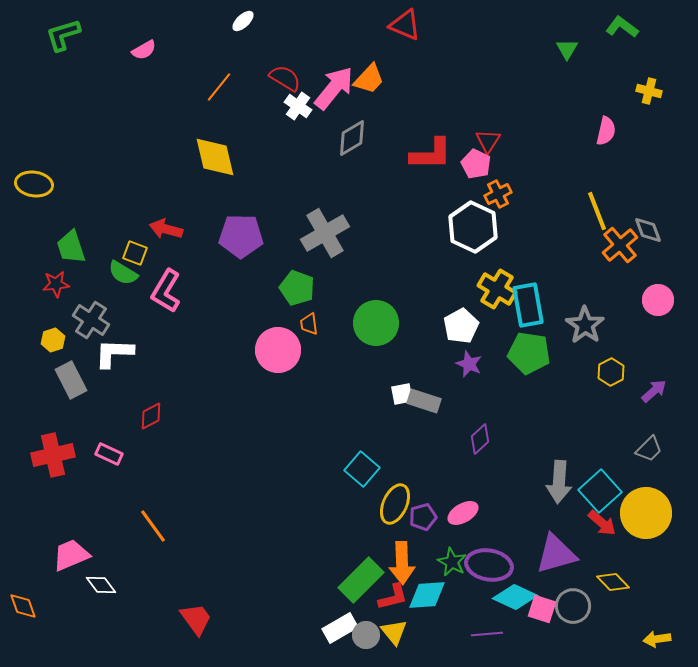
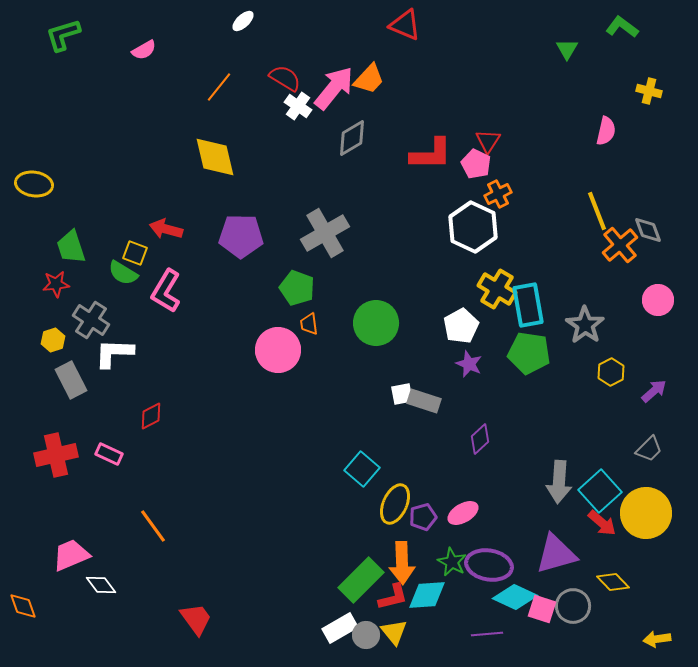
red cross at (53, 455): moved 3 px right
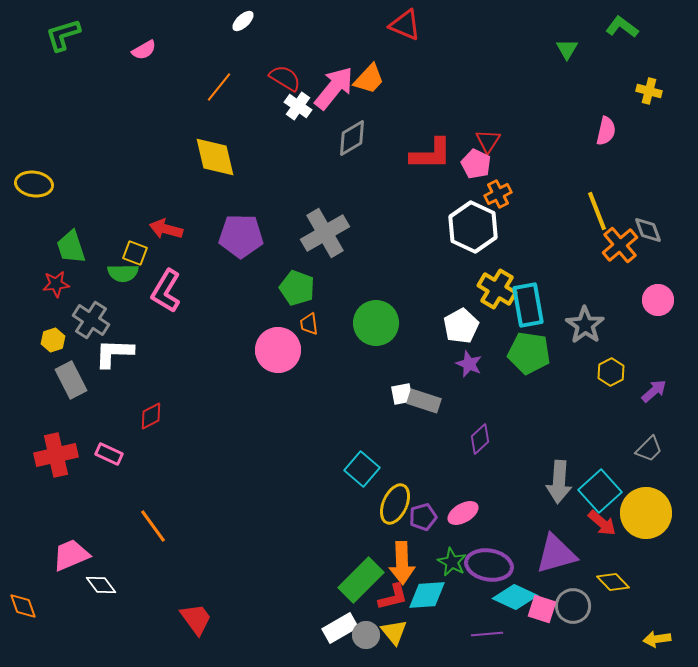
green semicircle at (123, 273): rotated 32 degrees counterclockwise
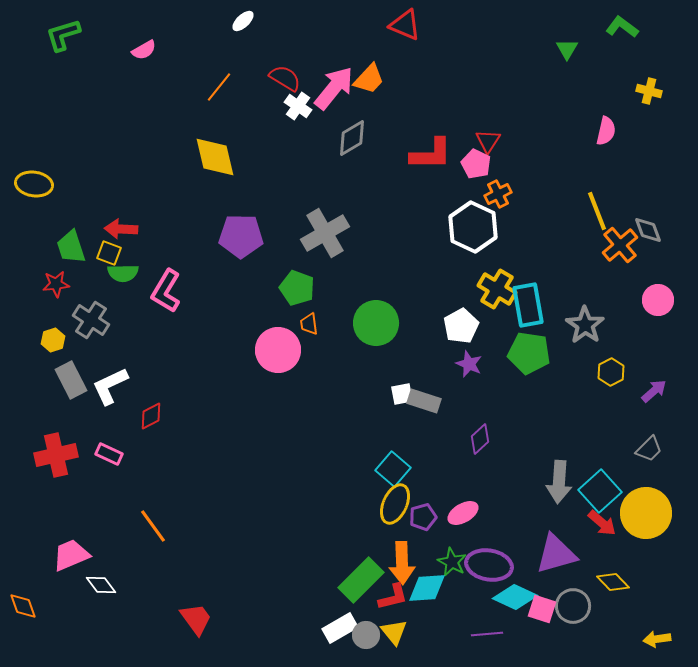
red arrow at (166, 229): moved 45 px left; rotated 12 degrees counterclockwise
yellow square at (135, 253): moved 26 px left
white L-shape at (114, 353): moved 4 px left, 33 px down; rotated 27 degrees counterclockwise
cyan square at (362, 469): moved 31 px right
cyan diamond at (427, 595): moved 7 px up
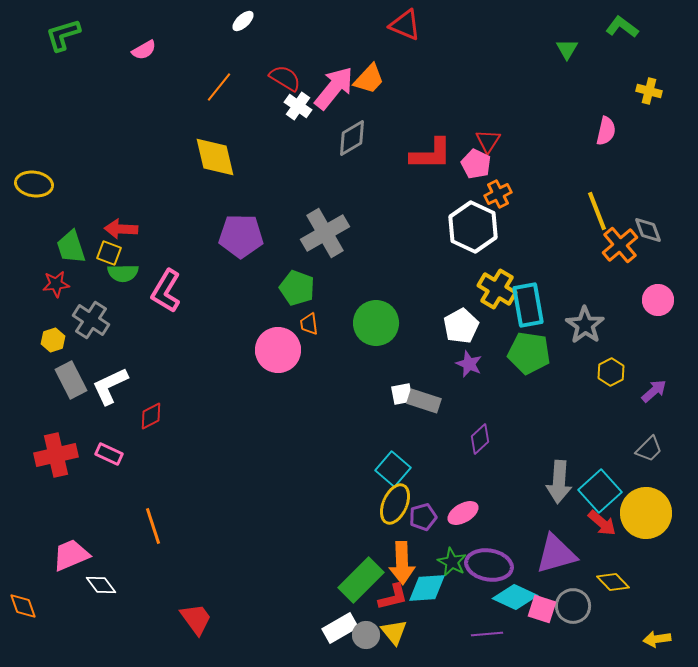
orange line at (153, 526): rotated 18 degrees clockwise
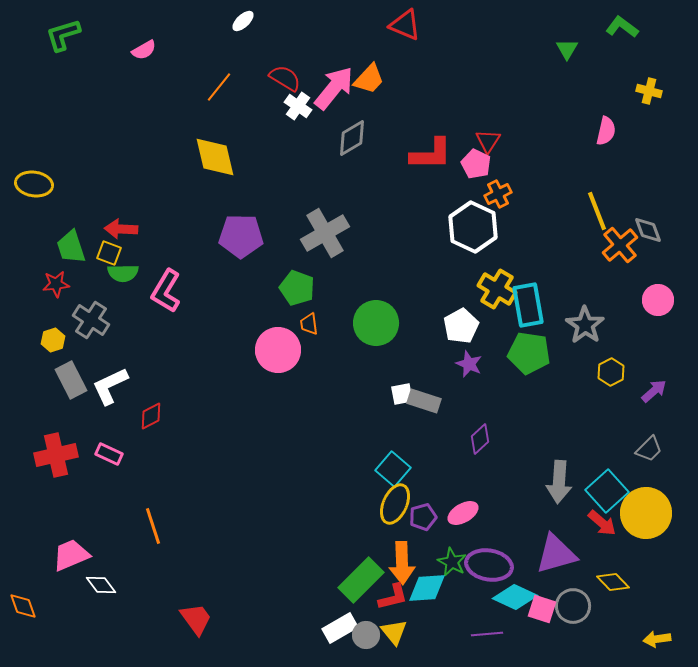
cyan square at (600, 491): moved 7 px right
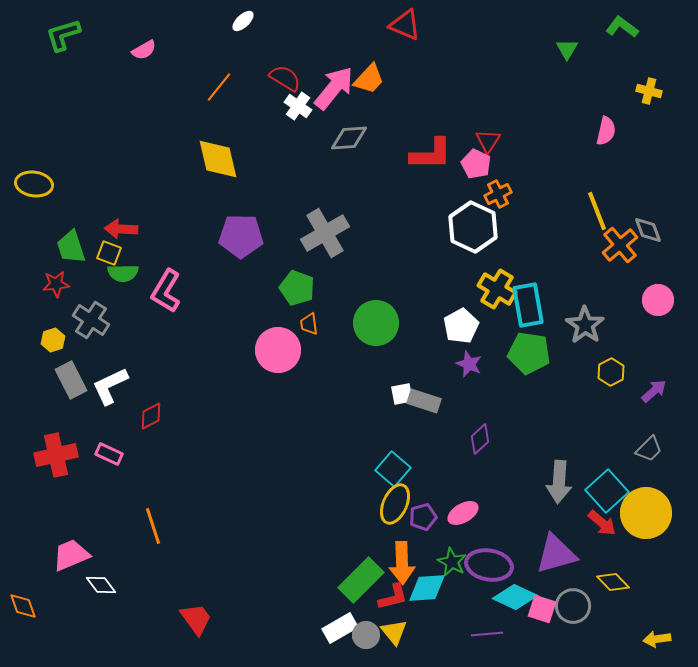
gray diamond at (352, 138): moved 3 px left; rotated 27 degrees clockwise
yellow diamond at (215, 157): moved 3 px right, 2 px down
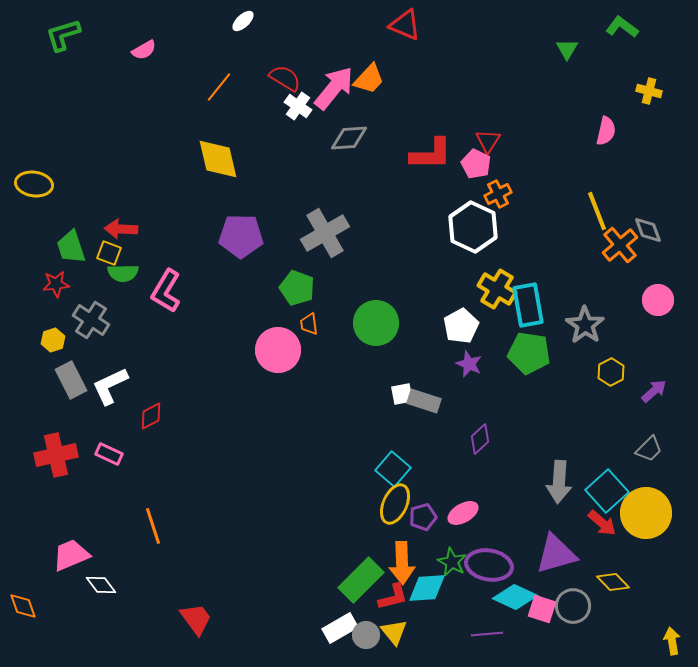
yellow arrow at (657, 639): moved 15 px right, 2 px down; rotated 88 degrees clockwise
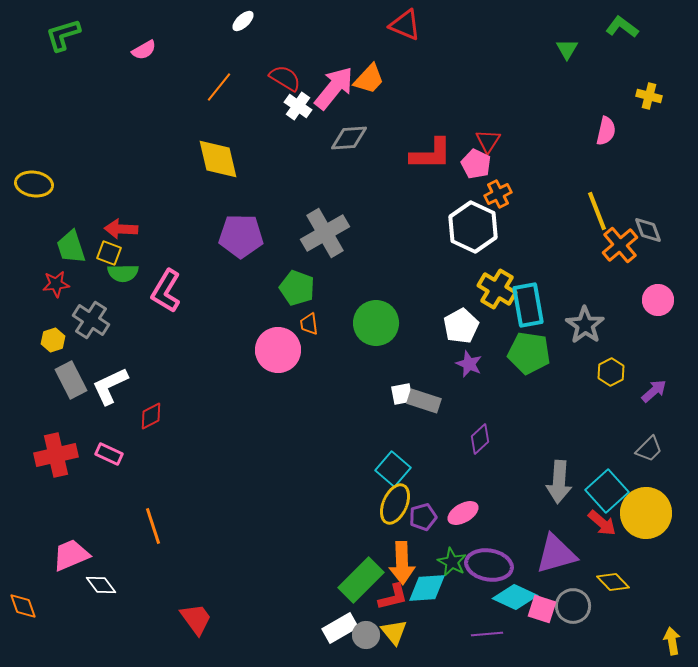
yellow cross at (649, 91): moved 5 px down
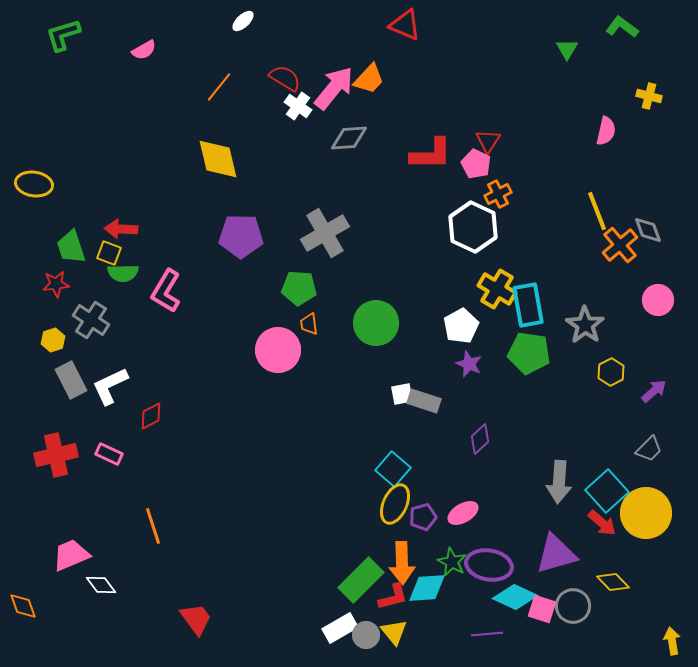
green pentagon at (297, 288): moved 2 px right; rotated 16 degrees counterclockwise
